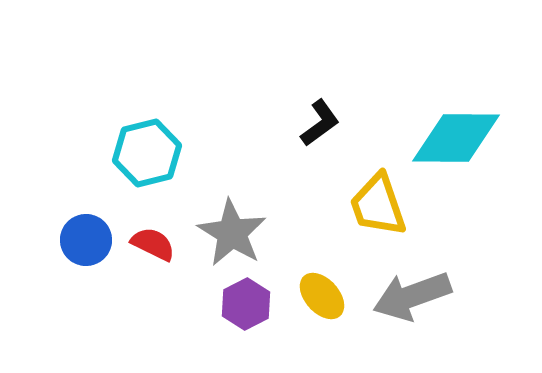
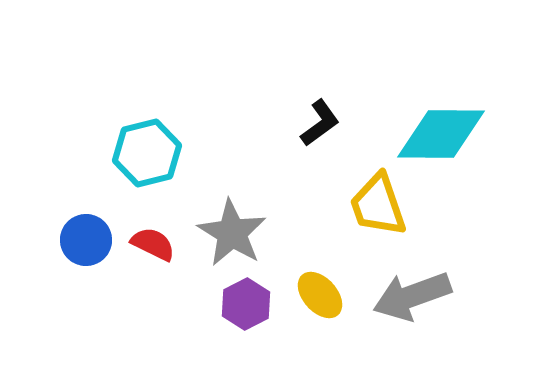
cyan diamond: moved 15 px left, 4 px up
yellow ellipse: moved 2 px left, 1 px up
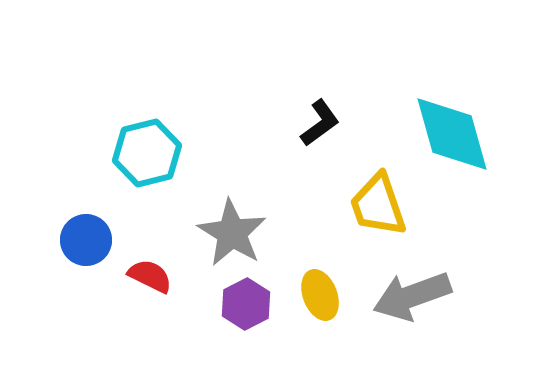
cyan diamond: moved 11 px right; rotated 74 degrees clockwise
red semicircle: moved 3 px left, 32 px down
yellow ellipse: rotated 21 degrees clockwise
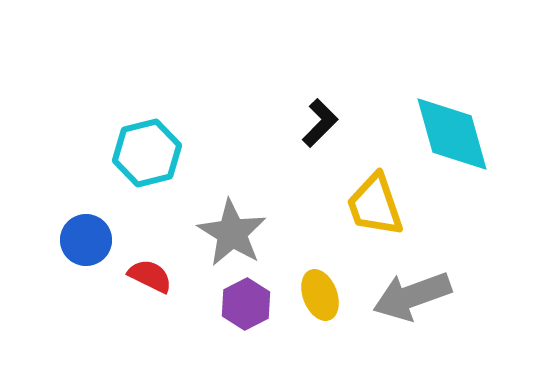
black L-shape: rotated 9 degrees counterclockwise
yellow trapezoid: moved 3 px left
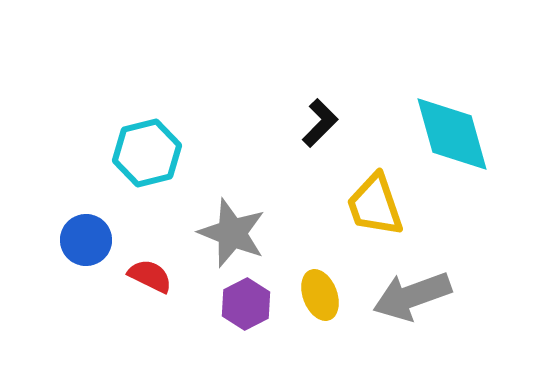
gray star: rotated 10 degrees counterclockwise
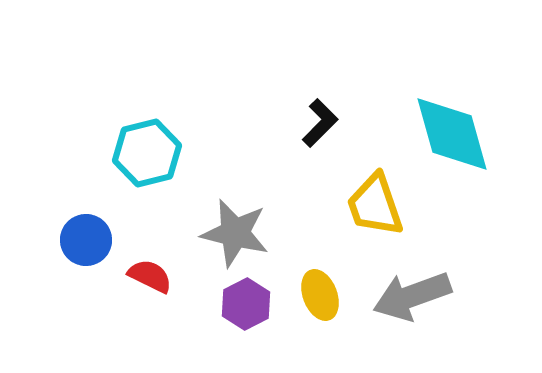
gray star: moved 3 px right; rotated 8 degrees counterclockwise
